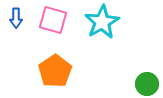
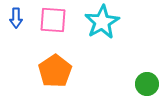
pink square: rotated 12 degrees counterclockwise
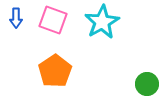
pink square: rotated 16 degrees clockwise
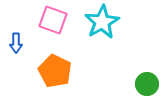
blue arrow: moved 25 px down
orange pentagon: rotated 12 degrees counterclockwise
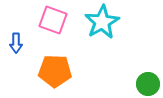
orange pentagon: rotated 24 degrees counterclockwise
green circle: moved 1 px right
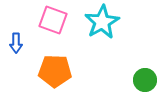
green circle: moved 3 px left, 4 px up
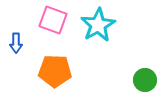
cyan star: moved 4 px left, 3 px down
